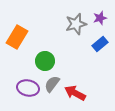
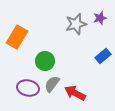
blue rectangle: moved 3 px right, 12 px down
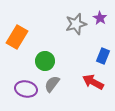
purple star: rotated 24 degrees counterclockwise
blue rectangle: rotated 28 degrees counterclockwise
purple ellipse: moved 2 px left, 1 px down
red arrow: moved 18 px right, 11 px up
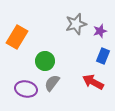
purple star: moved 13 px down; rotated 24 degrees clockwise
gray semicircle: moved 1 px up
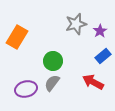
purple star: rotated 16 degrees counterclockwise
blue rectangle: rotated 28 degrees clockwise
green circle: moved 8 px right
purple ellipse: rotated 25 degrees counterclockwise
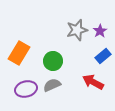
gray star: moved 1 px right, 6 px down
orange rectangle: moved 2 px right, 16 px down
gray semicircle: moved 2 px down; rotated 30 degrees clockwise
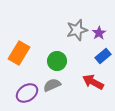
purple star: moved 1 px left, 2 px down
green circle: moved 4 px right
purple ellipse: moved 1 px right, 4 px down; rotated 20 degrees counterclockwise
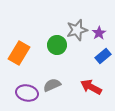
green circle: moved 16 px up
red arrow: moved 2 px left, 5 px down
purple ellipse: rotated 45 degrees clockwise
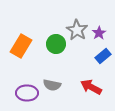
gray star: rotated 25 degrees counterclockwise
green circle: moved 1 px left, 1 px up
orange rectangle: moved 2 px right, 7 px up
gray semicircle: rotated 144 degrees counterclockwise
purple ellipse: rotated 10 degrees counterclockwise
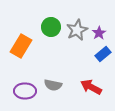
gray star: rotated 15 degrees clockwise
green circle: moved 5 px left, 17 px up
blue rectangle: moved 2 px up
gray semicircle: moved 1 px right
purple ellipse: moved 2 px left, 2 px up
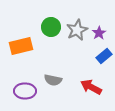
orange rectangle: rotated 45 degrees clockwise
blue rectangle: moved 1 px right, 2 px down
gray semicircle: moved 5 px up
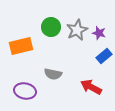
purple star: rotated 24 degrees counterclockwise
gray semicircle: moved 6 px up
purple ellipse: rotated 10 degrees clockwise
